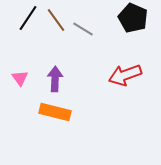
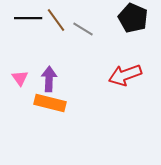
black line: rotated 56 degrees clockwise
purple arrow: moved 6 px left
orange rectangle: moved 5 px left, 9 px up
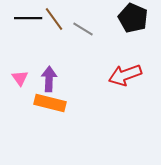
brown line: moved 2 px left, 1 px up
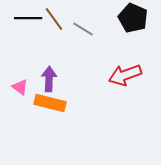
pink triangle: moved 9 px down; rotated 18 degrees counterclockwise
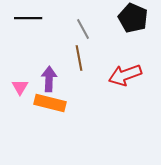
brown line: moved 25 px right, 39 px down; rotated 25 degrees clockwise
gray line: rotated 30 degrees clockwise
pink triangle: rotated 24 degrees clockwise
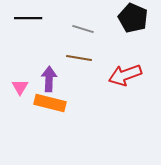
gray line: rotated 45 degrees counterclockwise
brown line: rotated 70 degrees counterclockwise
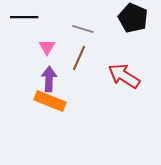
black line: moved 4 px left, 1 px up
brown line: rotated 75 degrees counterclockwise
red arrow: moved 1 px left, 1 px down; rotated 52 degrees clockwise
pink triangle: moved 27 px right, 40 px up
orange rectangle: moved 2 px up; rotated 8 degrees clockwise
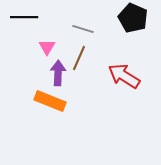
purple arrow: moved 9 px right, 6 px up
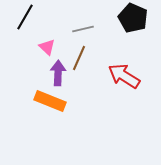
black line: moved 1 px right; rotated 60 degrees counterclockwise
gray line: rotated 30 degrees counterclockwise
pink triangle: rotated 18 degrees counterclockwise
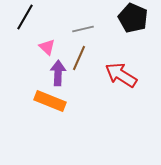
red arrow: moved 3 px left, 1 px up
